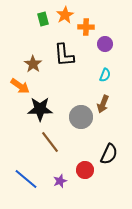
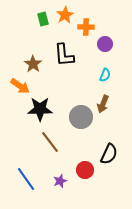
blue line: rotated 15 degrees clockwise
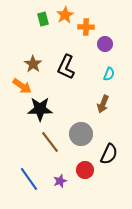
black L-shape: moved 2 px right, 12 px down; rotated 30 degrees clockwise
cyan semicircle: moved 4 px right, 1 px up
orange arrow: moved 2 px right
gray circle: moved 17 px down
blue line: moved 3 px right
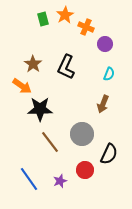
orange cross: rotated 21 degrees clockwise
gray circle: moved 1 px right
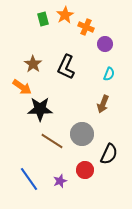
orange arrow: moved 1 px down
brown line: moved 2 px right, 1 px up; rotated 20 degrees counterclockwise
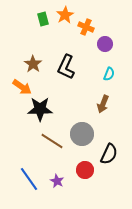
purple star: moved 3 px left; rotated 24 degrees counterclockwise
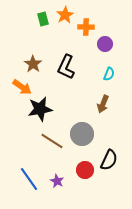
orange cross: rotated 21 degrees counterclockwise
black star: rotated 10 degrees counterclockwise
black semicircle: moved 6 px down
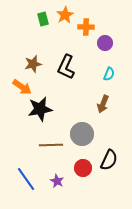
purple circle: moved 1 px up
brown star: rotated 24 degrees clockwise
brown line: moved 1 px left, 4 px down; rotated 35 degrees counterclockwise
red circle: moved 2 px left, 2 px up
blue line: moved 3 px left
